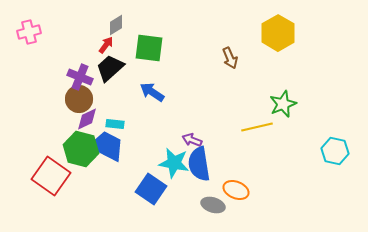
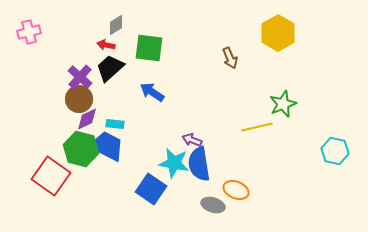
red arrow: rotated 114 degrees counterclockwise
purple cross: rotated 20 degrees clockwise
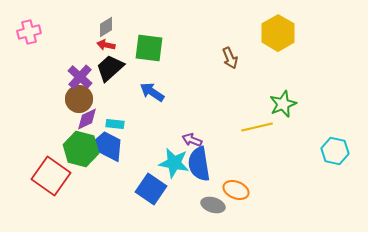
gray diamond: moved 10 px left, 2 px down
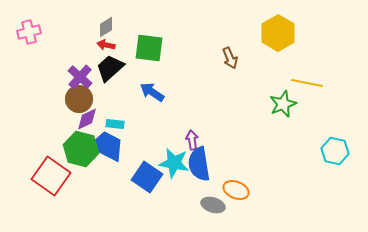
yellow line: moved 50 px right, 44 px up; rotated 24 degrees clockwise
purple arrow: rotated 60 degrees clockwise
blue square: moved 4 px left, 12 px up
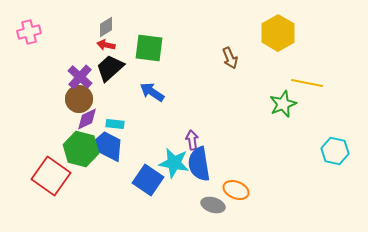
blue square: moved 1 px right, 3 px down
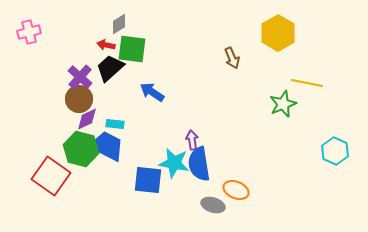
gray diamond: moved 13 px right, 3 px up
green square: moved 17 px left, 1 px down
brown arrow: moved 2 px right
cyan hexagon: rotated 12 degrees clockwise
blue square: rotated 28 degrees counterclockwise
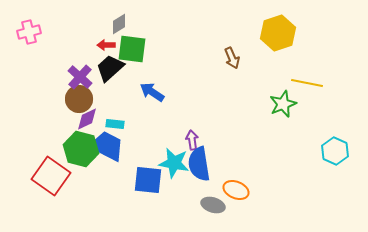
yellow hexagon: rotated 12 degrees clockwise
red arrow: rotated 12 degrees counterclockwise
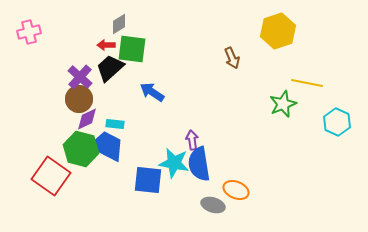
yellow hexagon: moved 2 px up
cyan hexagon: moved 2 px right, 29 px up
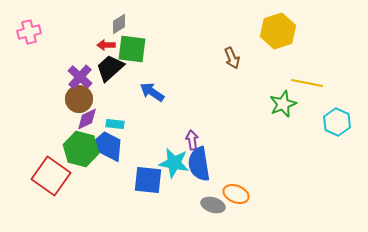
orange ellipse: moved 4 px down
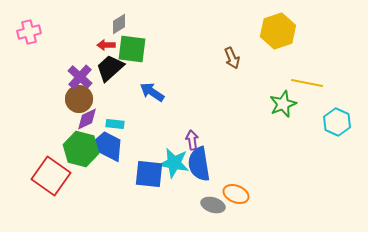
blue square: moved 1 px right, 6 px up
